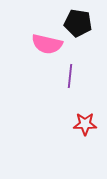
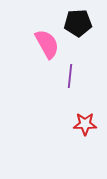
black pentagon: rotated 12 degrees counterclockwise
pink semicircle: rotated 132 degrees counterclockwise
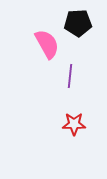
red star: moved 11 px left
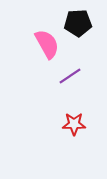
purple line: rotated 50 degrees clockwise
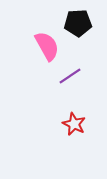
pink semicircle: moved 2 px down
red star: rotated 25 degrees clockwise
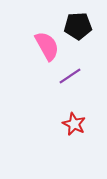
black pentagon: moved 3 px down
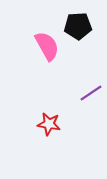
purple line: moved 21 px right, 17 px down
red star: moved 25 px left; rotated 15 degrees counterclockwise
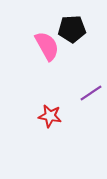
black pentagon: moved 6 px left, 3 px down
red star: moved 1 px right, 8 px up
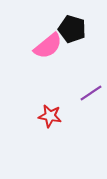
black pentagon: rotated 20 degrees clockwise
pink semicircle: moved 1 px right; rotated 80 degrees clockwise
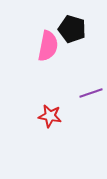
pink semicircle: rotated 40 degrees counterclockwise
purple line: rotated 15 degrees clockwise
